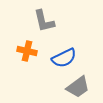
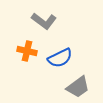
gray L-shape: rotated 40 degrees counterclockwise
blue semicircle: moved 4 px left
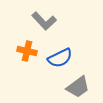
gray L-shape: rotated 10 degrees clockwise
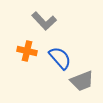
blue semicircle: rotated 105 degrees counterclockwise
gray trapezoid: moved 4 px right, 6 px up; rotated 15 degrees clockwise
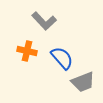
blue semicircle: moved 2 px right
gray trapezoid: moved 1 px right, 1 px down
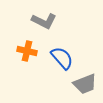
gray L-shape: rotated 20 degrees counterclockwise
gray trapezoid: moved 2 px right, 2 px down
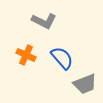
orange cross: moved 1 px left, 4 px down; rotated 12 degrees clockwise
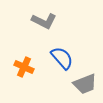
orange cross: moved 2 px left, 12 px down
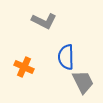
blue semicircle: moved 4 px right, 1 px up; rotated 140 degrees counterclockwise
gray trapezoid: moved 2 px left, 2 px up; rotated 95 degrees counterclockwise
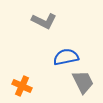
blue semicircle: rotated 80 degrees clockwise
orange cross: moved 2 px left, 19 px down
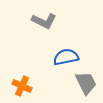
gray trapezoid: moved 3 px right, 1 px down
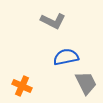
gray L-shape: moved 9 px right
